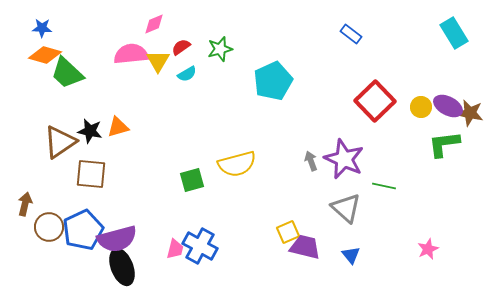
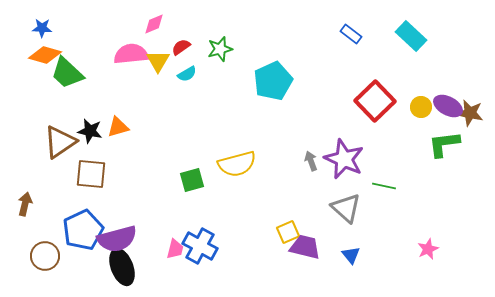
cyan rectangle: moved 43 px left, 3 px down; rotated 16 degrees counterclockwise
brown circle: moved 4 px left, 29 px down
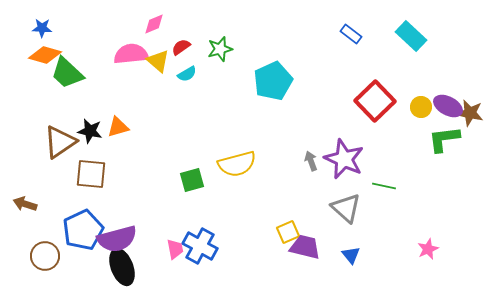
yellow triangle: rotated 20 degrees counterclockwise
green L-shape: moved 5 px up
brown arrow: rotated 85 degrees counterclockwise
pink trapezoid: rotated 25 degrees counterclockwise
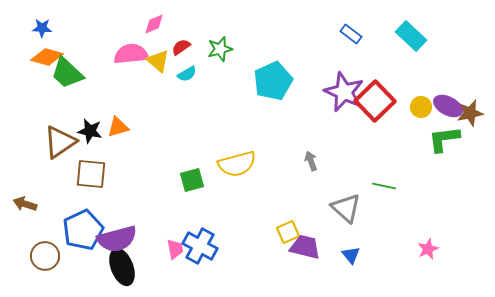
orange diamond: moved 2 px right, 2 px down
brown star: rotated 24 degrees counterclockwise
purple star: moved 67 px up
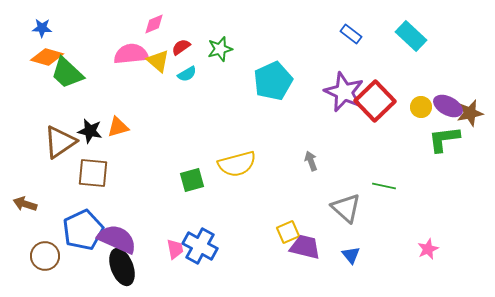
brown square: moved 2 px right, 1 px up
purple semicircle: rotated 141 degrees counterclockwise
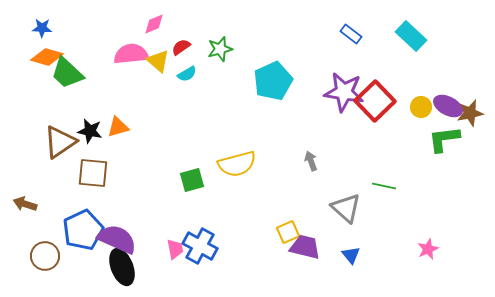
purple star: rotated 15 degrees counterclockwise
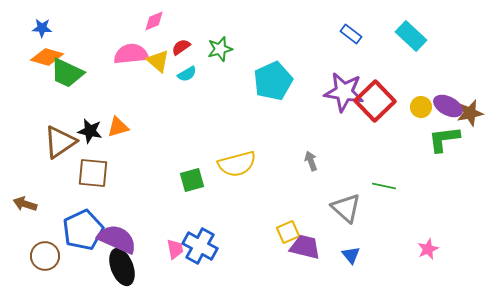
pink diamond: moved 3 px up
green trapezoid: rotated 18 degrees counterclockwise
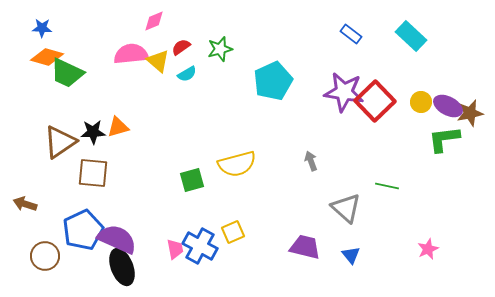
yellow circle: moved 5 px up
black star: moved 3 px right, 1 px down; rotated 15 degrees counterclockwise
green line: moved 3 px right
yellow square: moved 55 px left
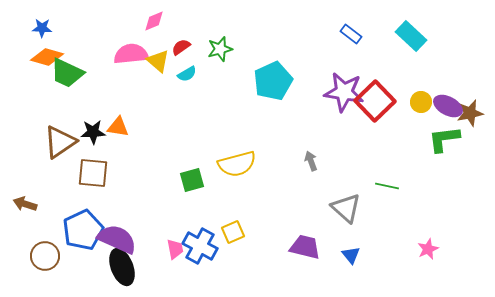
orange triangle: rotated 25 degrees clockwise
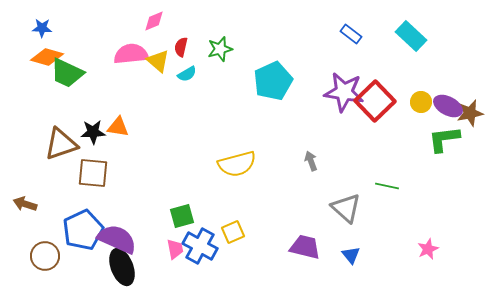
red semicircle: rotated 42 degrees counterclockwise
brown triangle: moved 1 px right, 2 px down; rotated 15 degrees clockwise
green square: moved 10 px left, 36 px down
